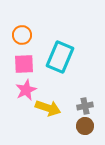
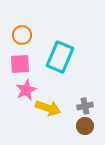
pink square: moved 4 px left
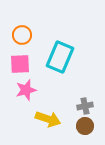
pink star: rotated 10 degrees clockwise
yellow arrow: moved 11 px down
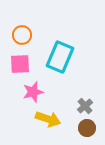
pink star: moved 7 px right, 2 px down
gray cross: rotated 28 degrees counterclockwise
brown circle: moved 2 px right, 2 px down
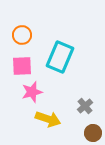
pink square: moved 2 px right, 2 px down
pink star: moved 1 px left
brown circle: moved 6 px right, 5 px down
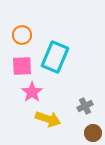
cyan rectangle: moved 5 px left
pink star: rotated 20 degrees counterclockwise
gray cross: rotated 14 degrees clockwise
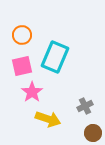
pink square: rotated 10 degrees counterclockwise
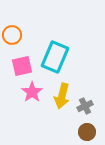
orange circle: moved 10 px left
yellow arrow: moved 14 px right, 23 px up; rotated 85 degrees clockwise
brown circle: moved 6 px left, 1 px up
